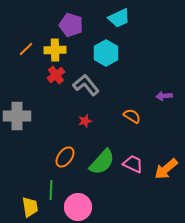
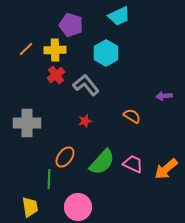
cyan trapezoid: moved 2 px up
gray cross: moved 10 px right, 7 px down
green line: moved 2 px left, 11 px up
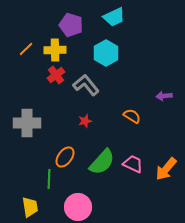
cyan trapezoid: moved 5 px left, 1 px down
orange arrow: rotated 10 degrees counterclockwise
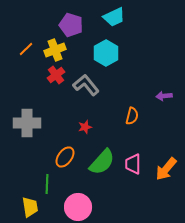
yellow cross: rotated 20 degrees counterclockwise
orange semicircle: rotated 72 degrees clockwise
red star: moved 6 px down
pink trapezoid: rotated 115 degrees counterclockwise
green line: moved 2 px left, 5 px down
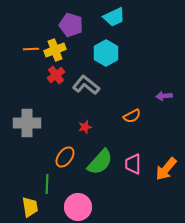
orange line: moved 5 px right; rotated 42 degrees clockwise
gray L-shape: rotated 12 degrees counterclockwise
orange semicircle: rotated 48 degrees clockwise
green semicircle: moved 2 px left
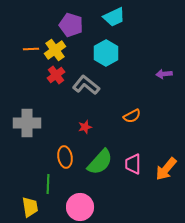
yellow cross: rotated 15 degrees counterclockwise
purple arrow: moved 22 px up
orange ellipse: rotated 45 degrees counterclockwise
green line: moved 1 px right
pink circle: moved 2 px right
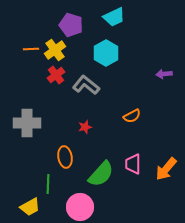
green semicircle: moved 1 px right, 12 px down
yellow trapezoid: rotated 70 degrees clockwise
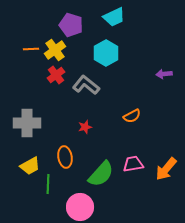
pink trapezoid: rotated 80 degrees clockwise
yellow trapezoid: moved 41 px up
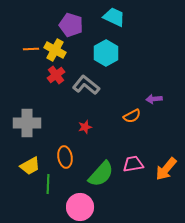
cyan trapezoid: rotated 130 degrees counterclockwise
yellow cross: rotated 25 degrees counterclockwise
purple arrow: moved 10 px left, 25 px down
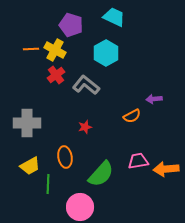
pink trapezoid: moved 5 px right, 3 px up
orange arrow: rotated 45 degrees clockwise
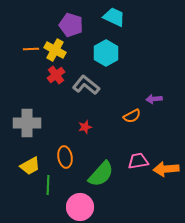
green line: moved 1 px down
